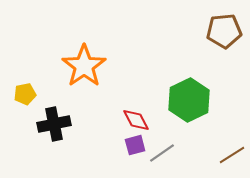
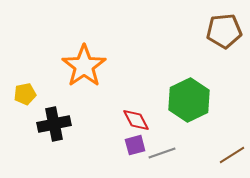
gray line: rotated 16 degrees clockwise
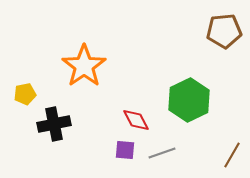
purple square: moved 10 px left, 5 px down; rotated 20 degrees clockwise
brown line: rotated 28 degrees counterclockwise
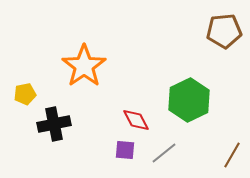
gray line: moved 2 px right; rotated 20 degrees counterclockwise
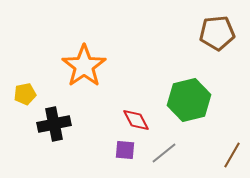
brown pentagon: moved 7 px left, 2 px down
green hexagon: rotated 12 degrees clockwise
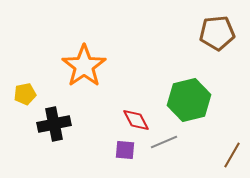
gray line: moved 11 px up; rotated 16 degrees clockwise
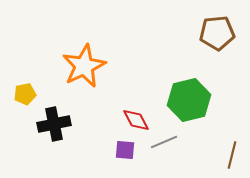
orange star: rotated 9 degrees clockwise
brown line: rotated 16 degrees counterclockwise
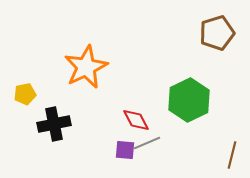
brown pentagon: rotated 12 degrees counterclockwise
orange star: moved 2 px right, 1 px down
green hexagon: rotated 12 degrees counterclockwise
gray line: moved 17 px left, 1 px down
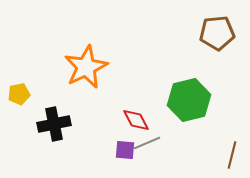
brown pentagon: rotated 12 degrees clockwise
yellow pentagon: moved 6 px left
green hexagon: rotated 12 degrees clockwise
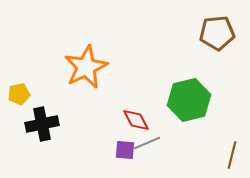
black cross: moved 12 px left
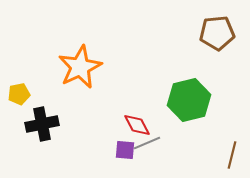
orange star: moved 6 px left
red diamond: moved 1 px right, 5 px down
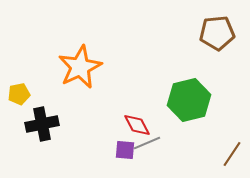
brown line: moved 1 px up; rotated 20 degrees clockwise
